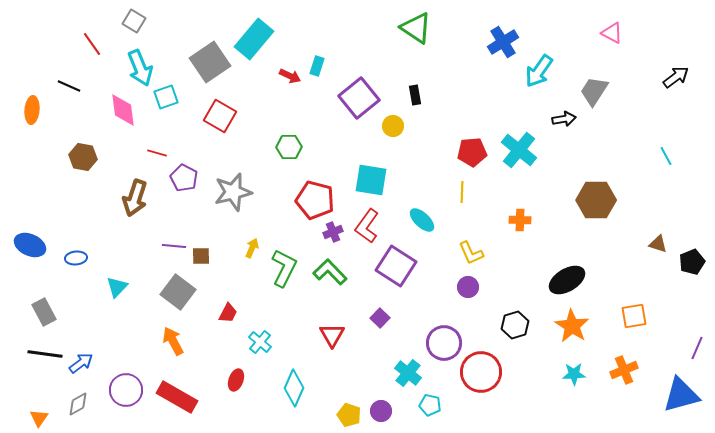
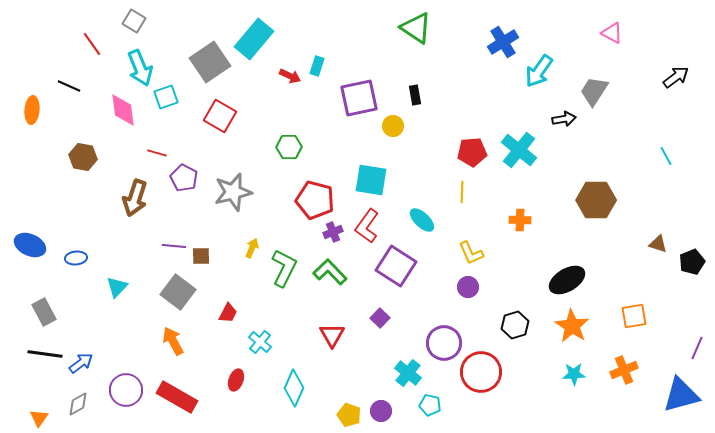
purple square at (359, 98): rotated 27 degrees clockwise
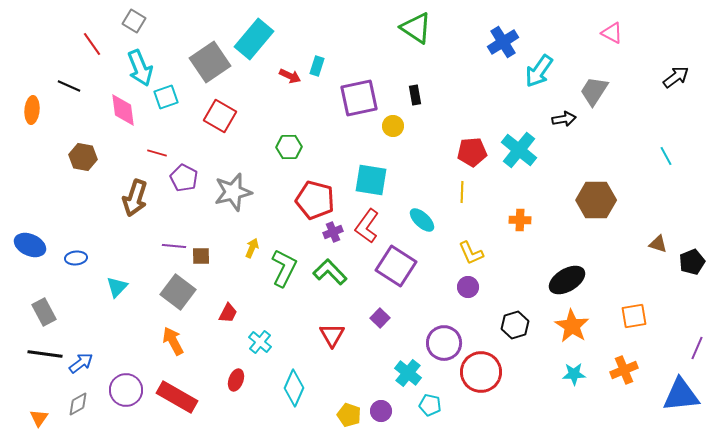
blue triangle at (681, 395): rotated 9 degrees clockwise
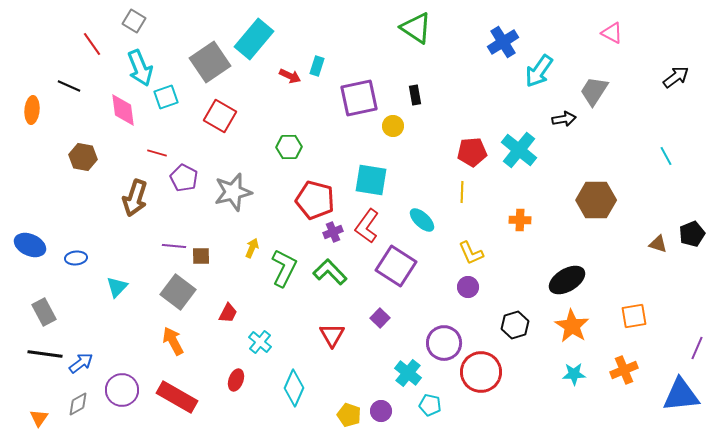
black pentagon at (692, 262): moved 28 px up
purple circle at (126, 390): moved 4 px left
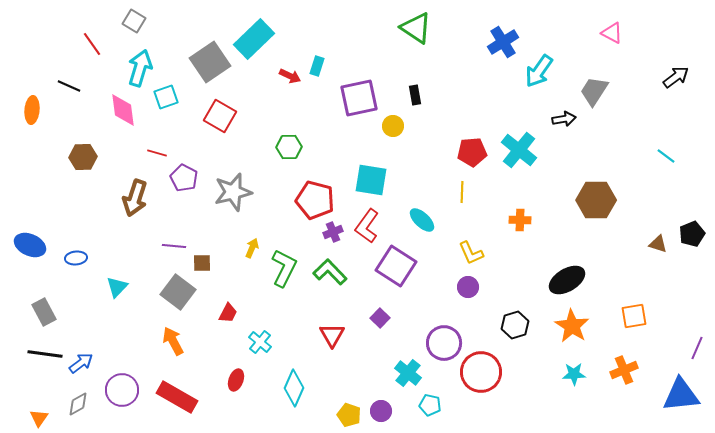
cyan rectangle at (254, 39): rotated 6 degrees clockwise
cyan arrow at (140, 68): rotated 141 degrees counterclockwise
cyan line at (666, 156): rotated 24 degrees counterclockwise
brown hexagon at (83, 157): rotated 12 degrees counterclockwise
brown square at (201, 256): moved 1 px right, 7 px down
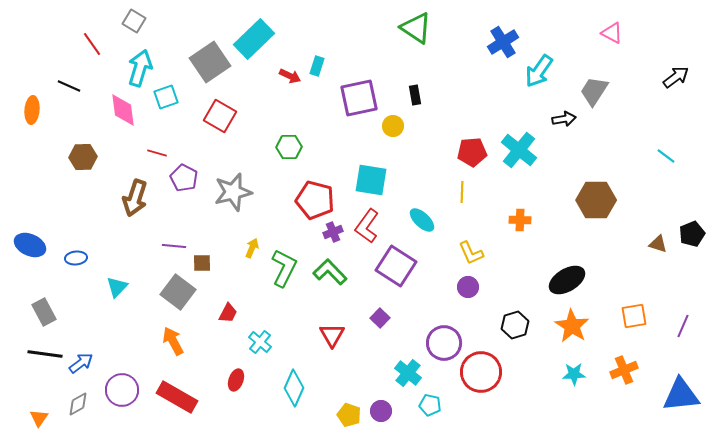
purple line at (697, 348): moved 14 px left, 22 px up
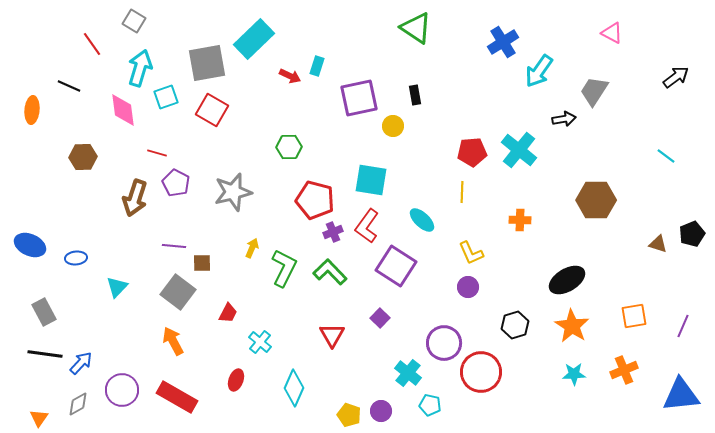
gray square at (210, 62): moved 3 px left, 1 px down; rotated 24 degrees clockwise
red square at (220, 116): moved 8 px left, 6 px up
purple pentagon at (184, 178): moved 8 px left, 5 px down
blue arrow at (81, 363): rotated 10 degrees counterclockwise
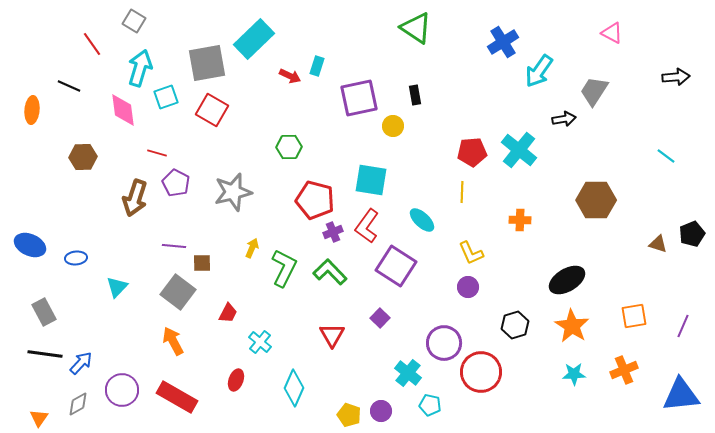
black arrow at (676, 77): rotated 32 degrees clockwise
